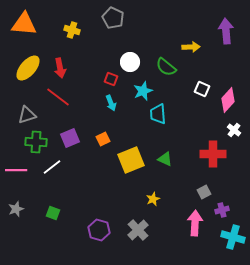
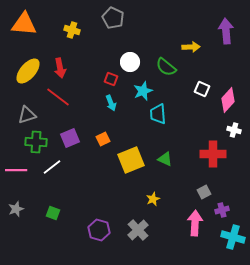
yellow ellipse: moved 3 px down
white cross: rotated 24 degrees counterclockwise
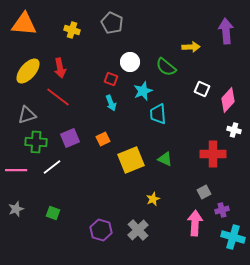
gray pentagon: moved 1 px left, 5 px down
purple hexagon: moved 2 px right
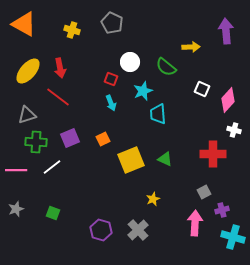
orange triangle: rotated 24 degrees clockwise
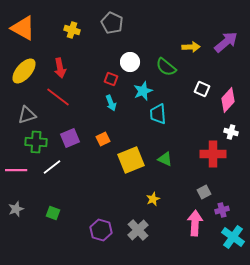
orange triangle: moved 1 px left, 4 px down
purple arrow: moved 11 px down; rotated 55 degrees clockwise
yellow ellipse: moved 4 px left
white cross: moved 3 px left, 2 px down
cyan cross: rotated 20 degrees clockwise
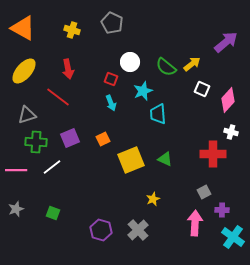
yellow arrow: moved 1 px right, 17 px down; rotated 36 degrees counterclockwise
red arrow: moved 8 px right, 1 px down
purple cross: rotated 16 degrees clockwise
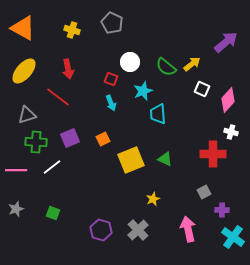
pink arrow: moved 7 px left, 6 px down; rotated 15 degrees counterclockwise
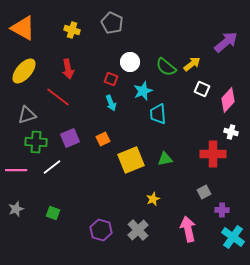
green triangle: rotated 35 degrees counterclockwise
